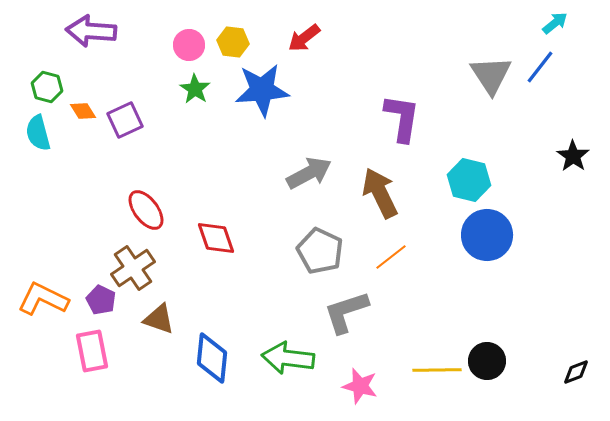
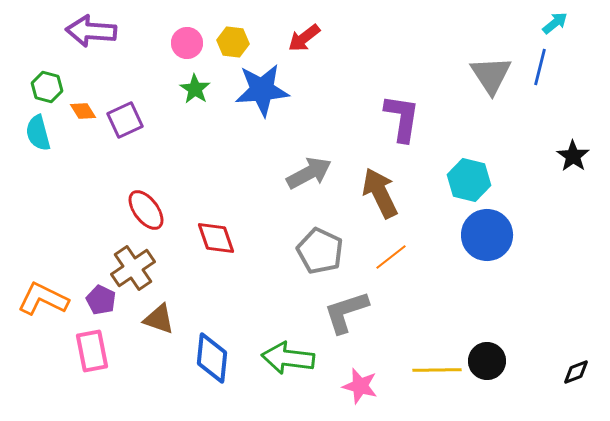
pink circle: moved 2 px left, 2 px up
blue line: rotated 24 degrees counterclockwise
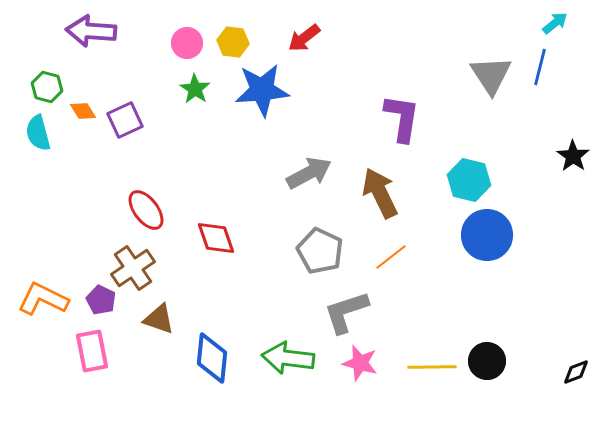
yellow line: moved 5 px left, 3 px up
pink star: moved 23 px up
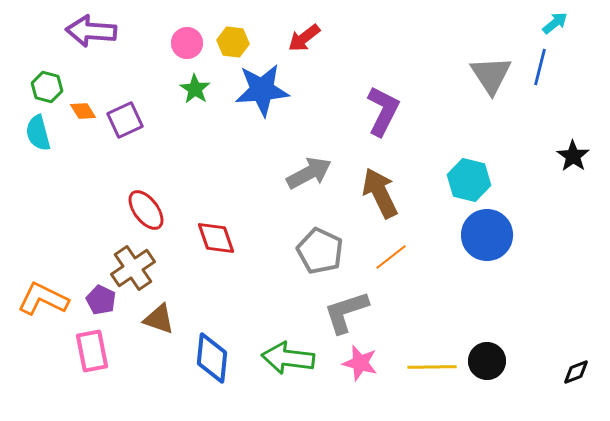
purple L-shape: moved 19 px left, 7 px up; rotated 18 degrees clockwise
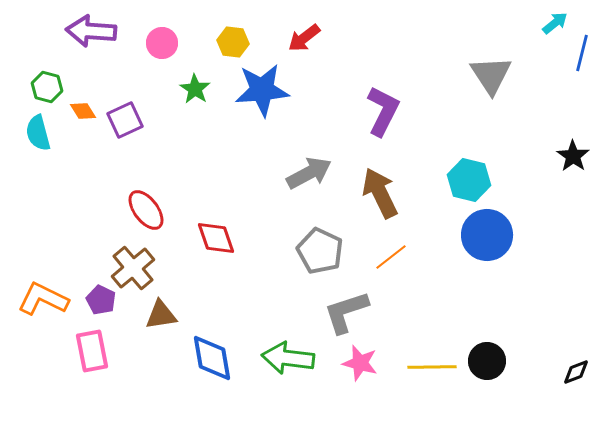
pink circle: moved 25 px left
blue line: moved 42 px right, 14 px up
brown cross: rotated 6 degrees counterclockwise
brown triangle: moved 2 px right, 4 px up; rotated 28 degrees counterclockwise
blue diamond: rotated 15 degrees counterclockwise
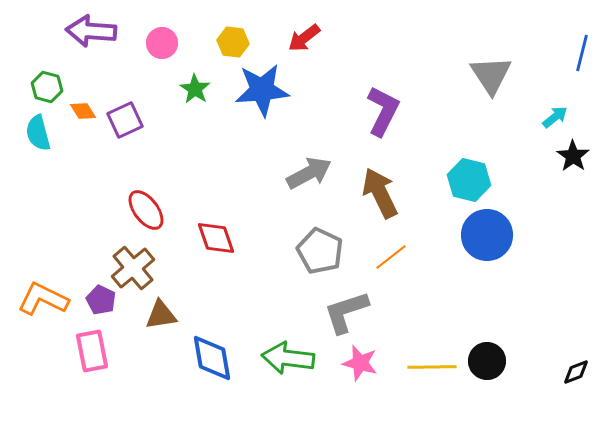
cyan arrow: moved 94 px down
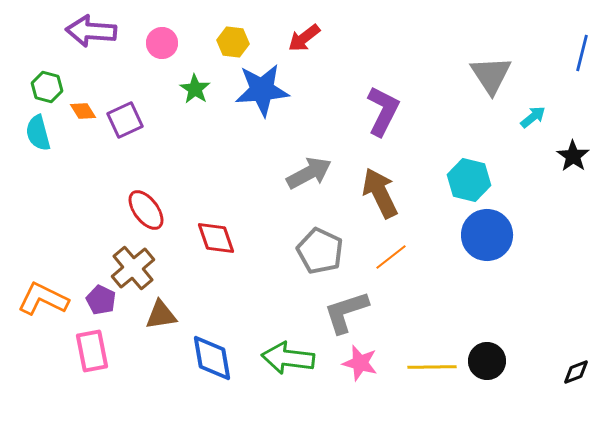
cyan arrow: moved 22 px left
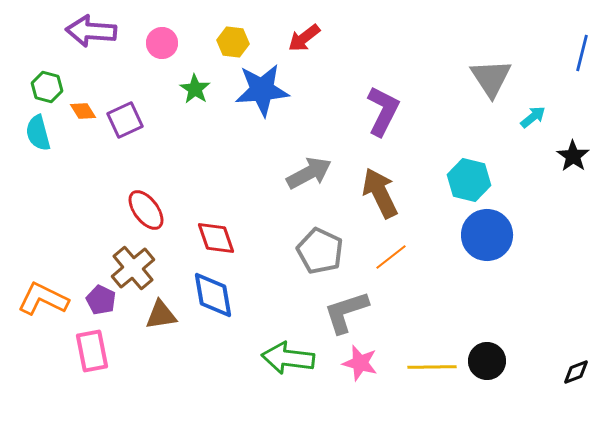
gray triangle: moved 3 px down
blue diamond: moved 1 px right, 63 px up
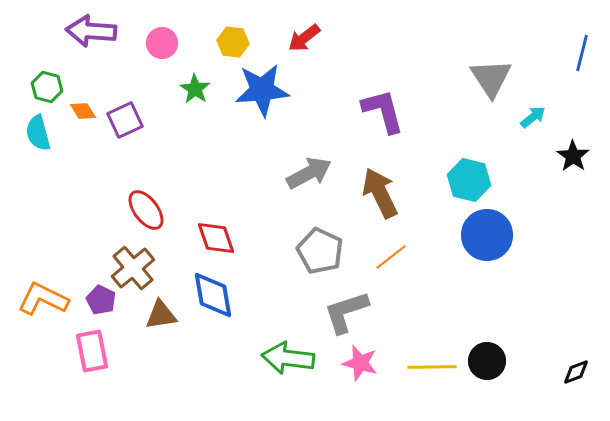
purple L-shape: rotated 42 degrees counterclockwise
